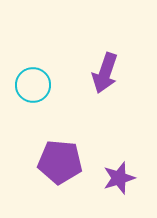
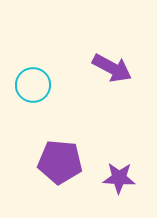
purple arrow: moved 7 px right, 5 px up; rotated 81 degrees counterclockwise
purple star: rotated 20 degrees clockwise
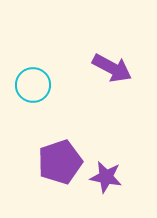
purple pentagon: rotated 24 degrees counterclockwise
purple star: moved 13 px left, 1 px up; rotated 8 degrees clockwise
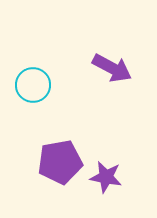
purple pentagon: rotated 9 degrees clockwise
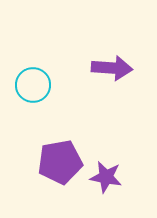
purple arrow: rotated 24 degrees counterclockwise
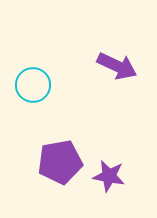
purple arrow: moved 5 px right, 2 px up; rotated 21 degrees clockwise
purple star: moved 3 px right, 1 px up
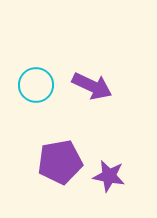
purple arrow: moved 25 px left, 20 px down
cyan circle: moved 3 px right
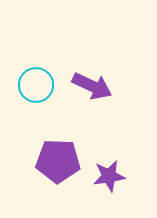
purple pentagon: moved 2 px left, 1 px up; rotated 12 degrees clockwise
purple star: rotated 20 degrees counterclockwise
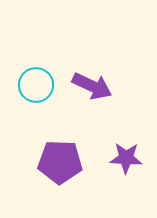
purple pentagon: moved 2 px right, 1 px down
purple star: moved 17 px right, 18 px up; rotated 12 degrees clockwise
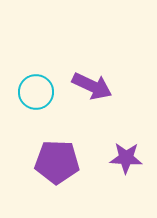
cyan circle: moved 7 px down
purple pentagon: moved 3 px left
